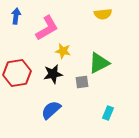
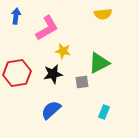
cyan rectangle: moved 4 px left, 1 px up
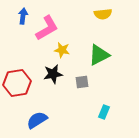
blue arrow: moved 7 px right
yellow star: moved 1 px left, 1 px up
green triangle: moved 8 px up
red hexagon: moved 10 px down
blue semicircle: moved 14 px left, 10 px down; rotated 10 degrees clockwise
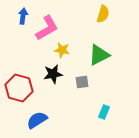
yellow semicircle: rotated 66 degrees counterclockwise
red hexagon: moved 2 px right, 5 px down; rotated 24 degrees clockwise
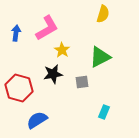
blue arrow: moved 7 px left, 17 px down
yellow star: rotated 21 degrees clockwise
green triangle: moved 1 px right, 2 px down
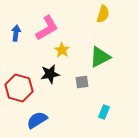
black star: moved 3 px left
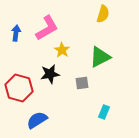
gray square: moved 1 px down
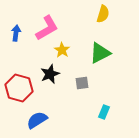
green triangle: moved 4 px up
black star: rotated 12 degrees counterclockwise
